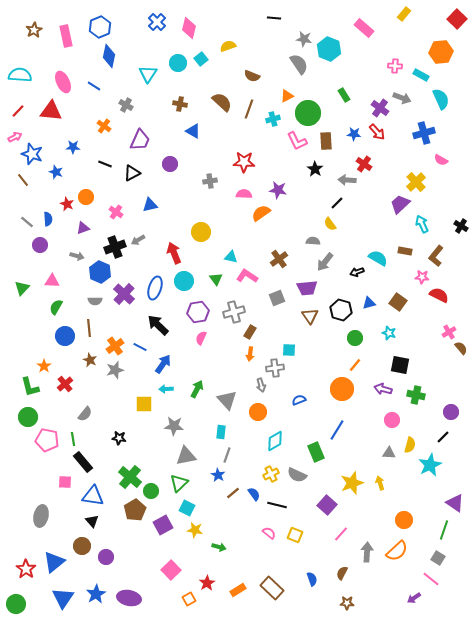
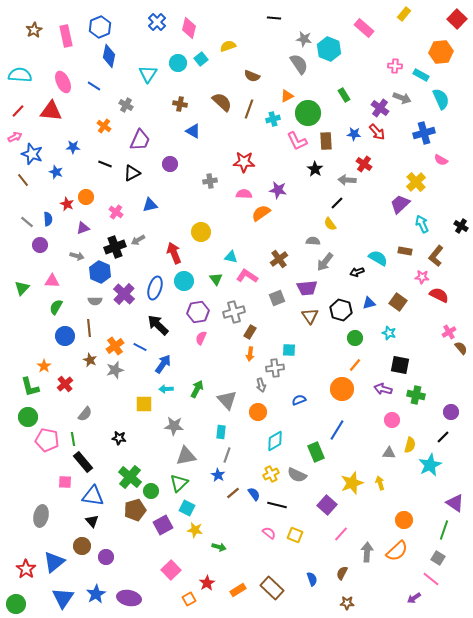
brown pentagon at (135, 510): rotated 15 degrees clockwise
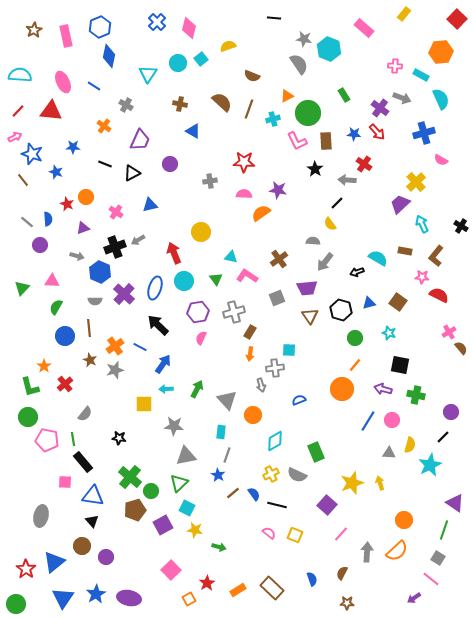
orange circle at (258, 412): moved 5 px left, 3 px down
blue line at (337, 430): moved 31 px right, 9 px up
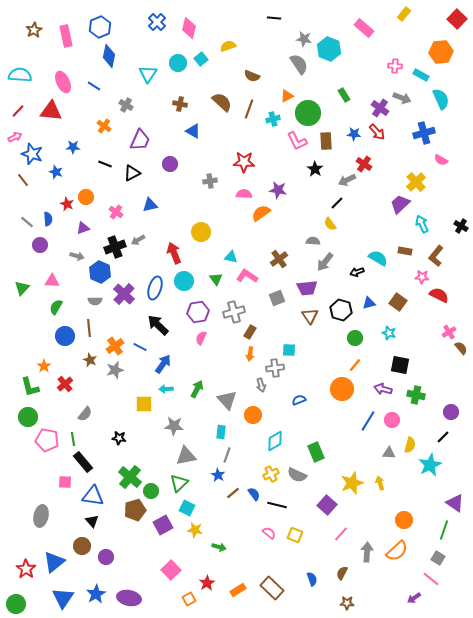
gray arrow at (347, 180): rotated 30 degrees counterclockwise
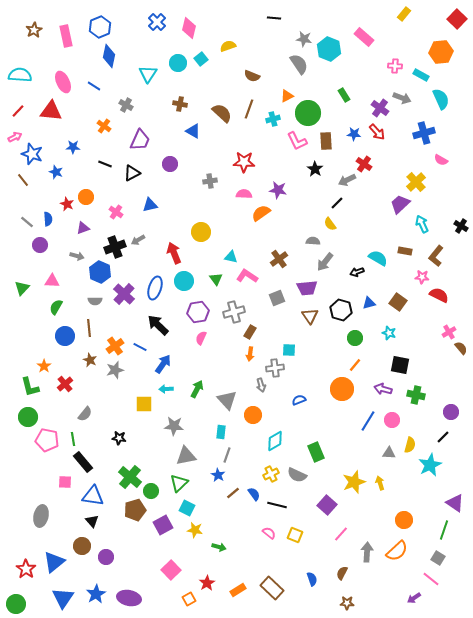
pink rectangle at (364, 28): moved 9 px down
brown semicircle at (222, 102): moved 11 px down
yellow star at (352, 483): moved 2 px right, 1 px up
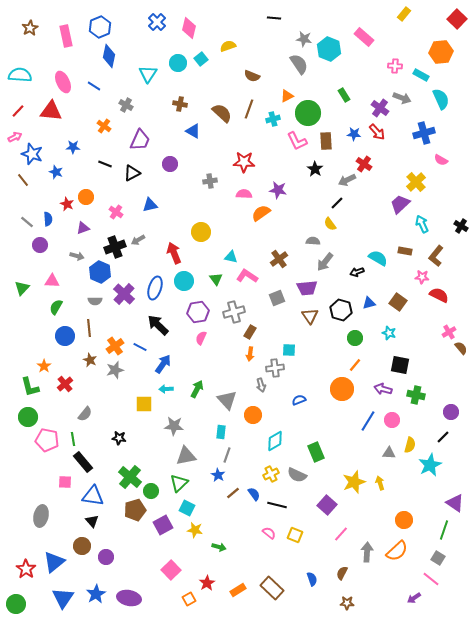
brown star at (34, 30): moved 4 px left, 2 px up
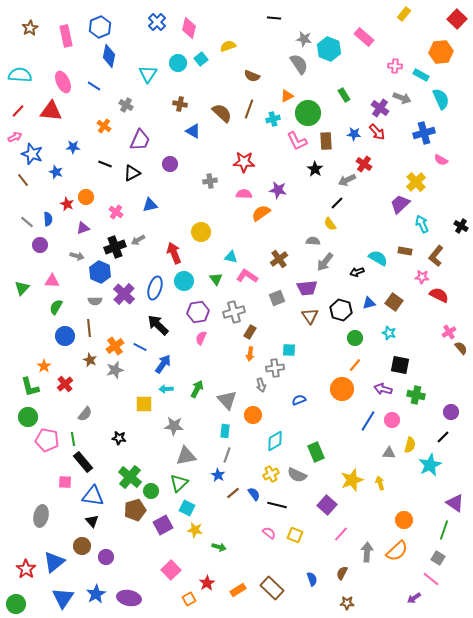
brown square at (398, 302): moved 4 px left
cyan rectangle at (221, 432): moved 4 px right, 1 px up
yellow star at (354, 482): moved 2 px left, 2 px up
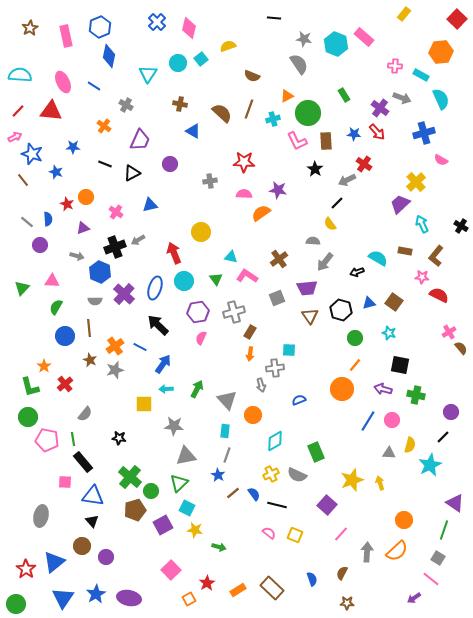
cyan hexagon at (329, 49): moved 7 px right, 5 px up
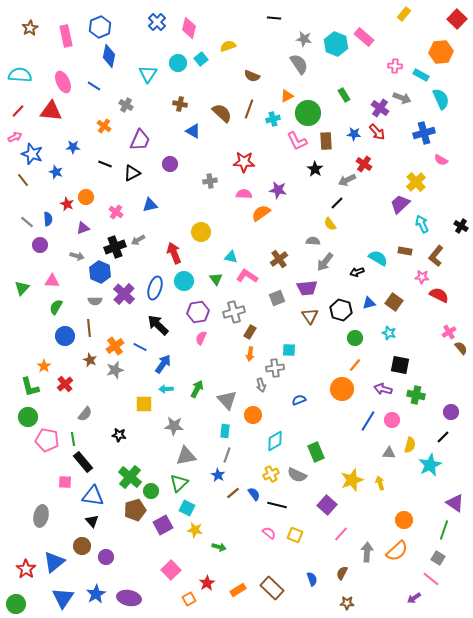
black star at (119, 438): moved 3 px up
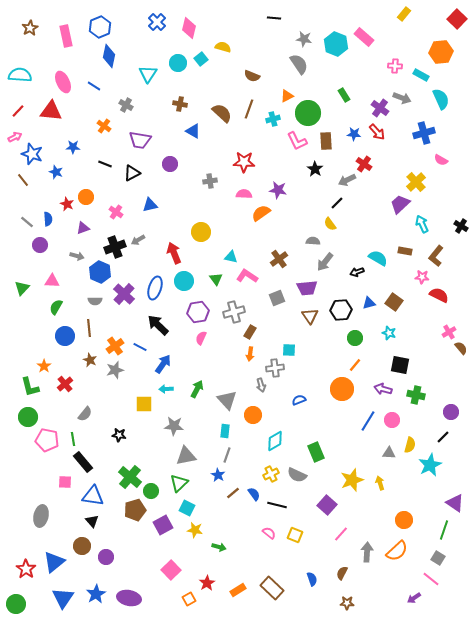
yellow semicircle at (228, 46): moved 5 px left, 1 px down; rotated 35 degrees clockwise
purple trapezoid at (140, 140): rotated 75 degrees clockwise
black hexagon at (341, 310): rotated 20 degrees counterclockwise
